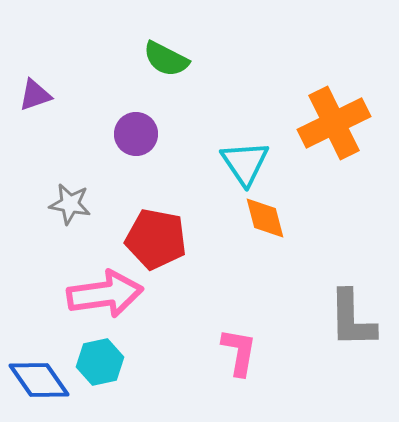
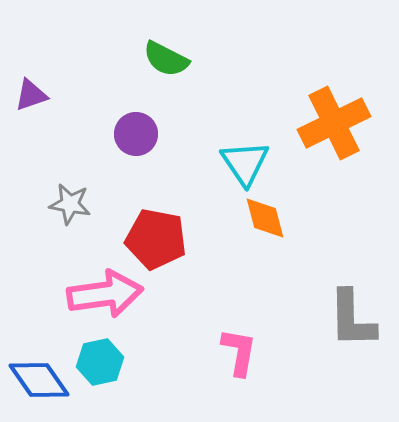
purple triangle: moved 4 px left
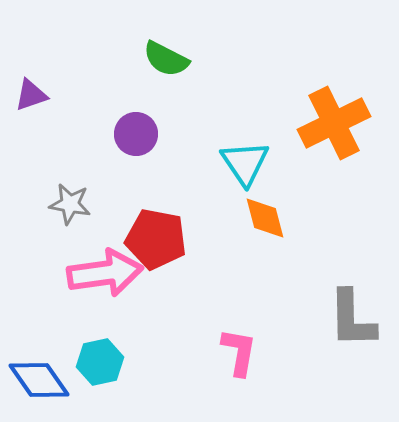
pink arrow: moved 21 px up
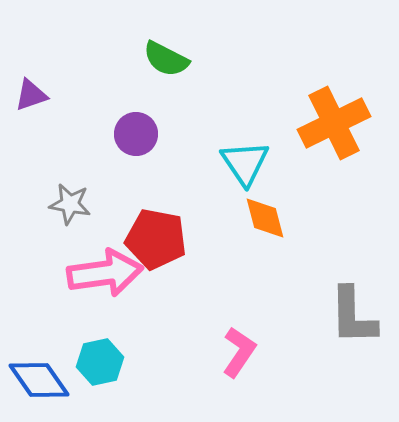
gray L-shape: moved 1 px right, 3 px up
pink L-shape: rotated 24 degrees clockwise
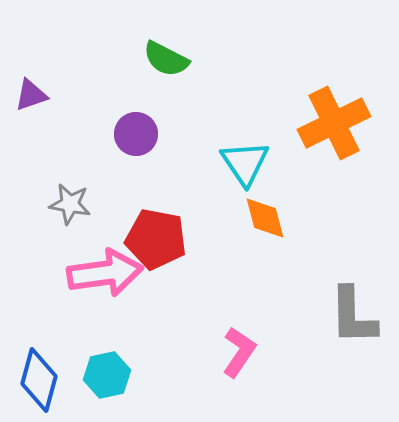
cyan hexagon: moved 7 px right, 13 px down
blue diamond: rotated 50 degrees clockwise
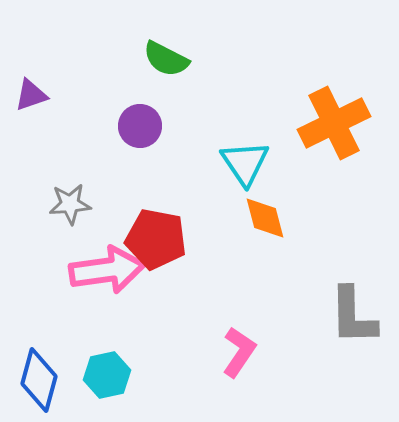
purple circle: moved 4 px right, 8 px up
gray star: rotated 15 degrees counterclockwise
pink arrow: moved 2 px right, 3 px up
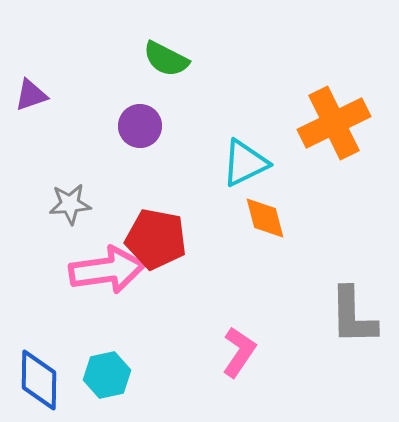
cyan triangle: rotated 38 degrees clockwise
blue diamond: rotated 14 degrees counterclockwise
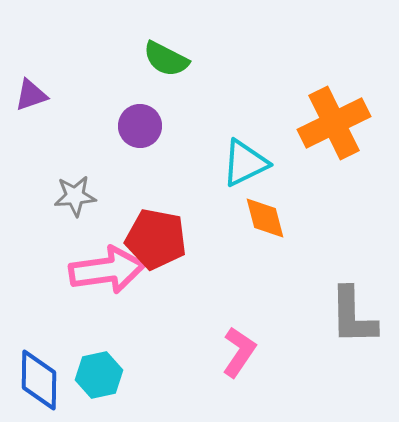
gray star: moved 5 px right, 8 px up
cyan hexagon: moved 8 px left
